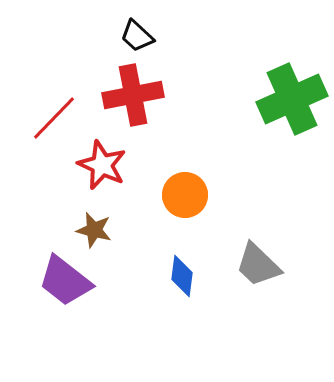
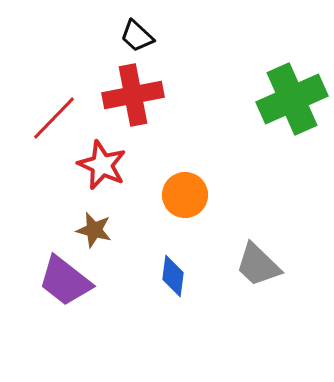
blue diamond: moved 9 px left
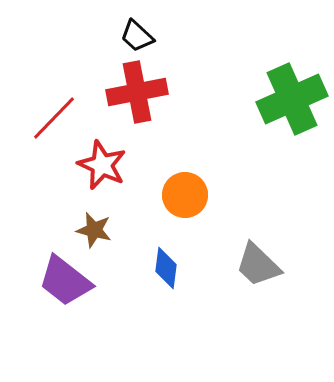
red cross: moved 4 px right, 3 px up
blue diamond: moved 7 px left, 8 px up
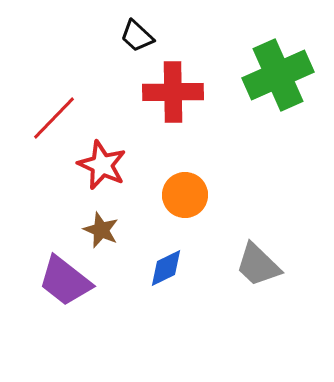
red cross: moved 36 px right; rotated 10 degrees clockwise
green cross: moved 14 px left, 24 px up
brown star: moved 7 px right; rotated 9 degrees clockwise
blue diamond: rotated 57 degrees clockwise
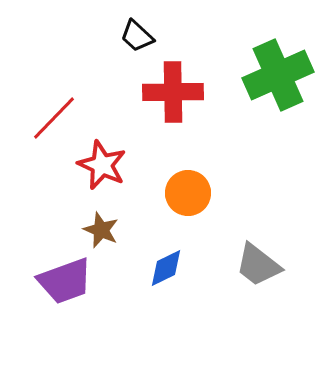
orange circle: moved 3 px right, 2 px up
gray trapezoid: rotated 6 degrees counterclockwise
purple trapezoid: rotated 58 degrees counterclockwise
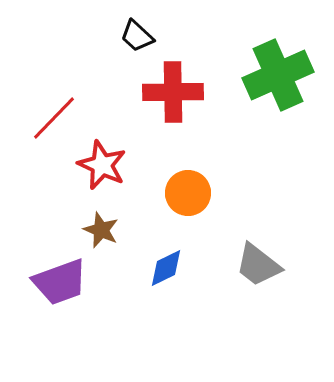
purple trapezoid: moved 5 px left, 1 px down
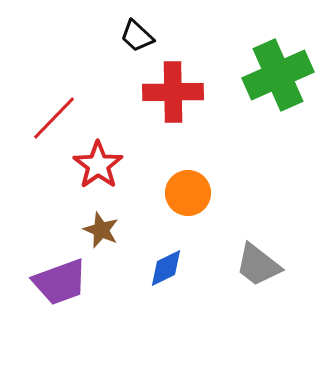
red star: moved 4 px left; rotated 12 degrees clockwise
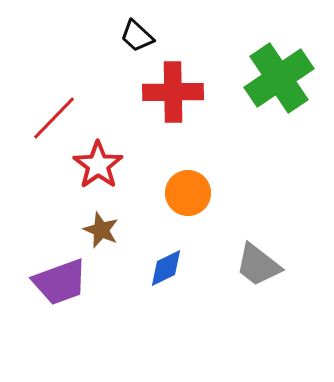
green cross: moved 1 px right, 3 px down; rotated 10 degrees counterclockwise
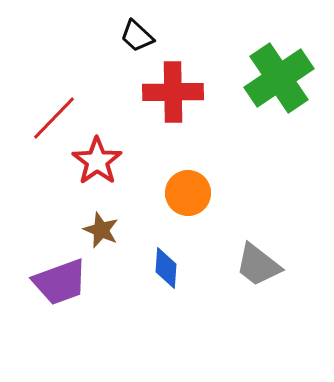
red star: moved 1 px left, 4 px up
blue diamond: rotated 60 degrees counterclockwise
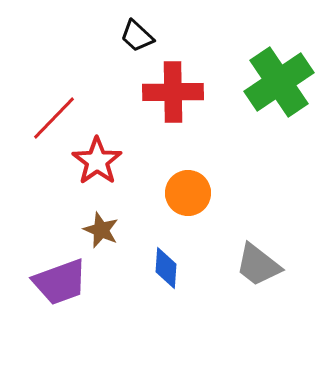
green cross: moved 4 px down
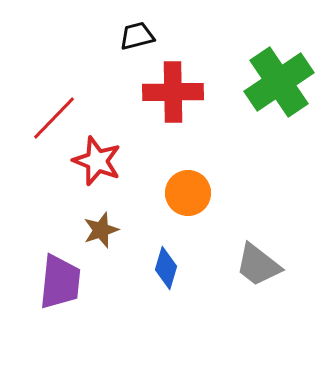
black trapezoid: rotated 123 degrees clockwise
red star: rotated 15 degrees counterclockwise
brown star: rotated 30 degrees clockwise
blue diamond: rotated 12 degrees clockwise
purple trapezoid: rotated 64 degrees counterclockwise
